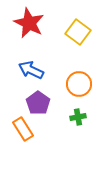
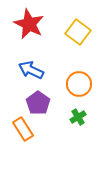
red star: moved 1 px down
green cross: rotated 21 degrees counterclockwise
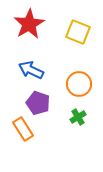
red star: rotated 16 degrees clockwise
yellow square: rotated 15 degrees counterclockwise
purple pentagon: rotated 15 degrees counterclockwise
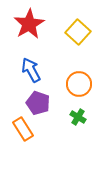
yellow square: rotated 20 degrees clockwise
blue arrow: rotated 35 degrees clockwise
green cross: rotated 28 degrees counterclockwise
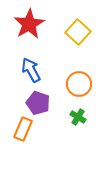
orange rectangle: rotated 55 degrees clockwise
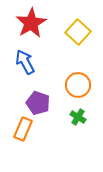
red star: moved 2 px right, 1 px up
blue arrow: moved 6 px left, 8 px up
orange circle: moved 1 px left, 1 px down
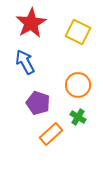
yellow square: rotated 15 degrees counterclockwise
orange rectangle: moved 28 px right, 5 px down; rotated 25 degrees clockwise
